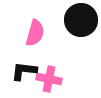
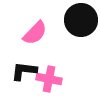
pink semicircle: rotated 28 degrees clockwise
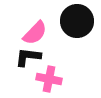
black circle: moved 4 px left, 1 px down
black L-shape: moved 4 px right, 14 px up
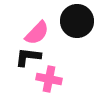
pink semicircle: moved 2 px right
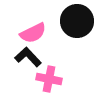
pink semicircle: moved 4 px left; rotated 20 degrees clockwise
black L-shape: rotated 40 degrees clockwise
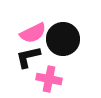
black circle: moved 14 px left, 18 px down
black L-shape: rotated 60 degrees counterclockwise
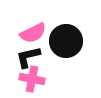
black circle: moved 3 px right, 2 px down
pink cross: moved 17 px left
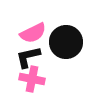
black circle: moved 1 px down
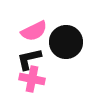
pink semicircle: moved 1 px right, 2 px up
black L-shape: moved 1 px right, 2 px down
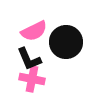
black L-shape: rotated 100 degrees counterclockwise
